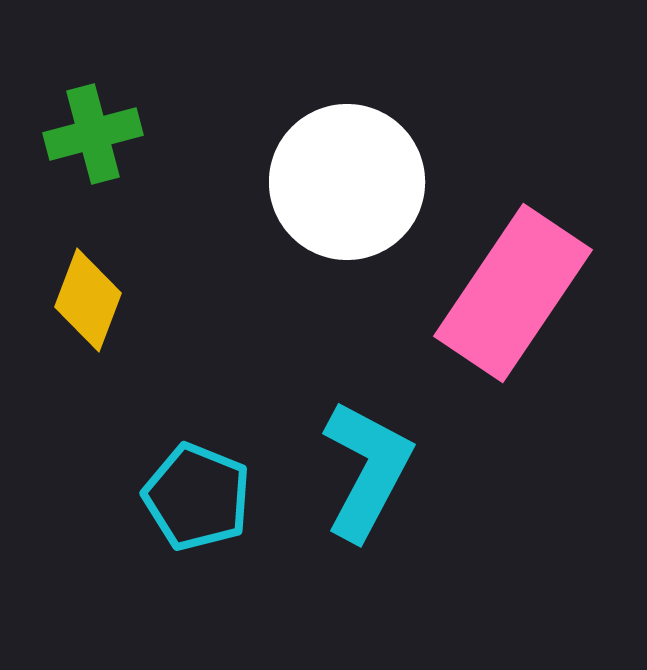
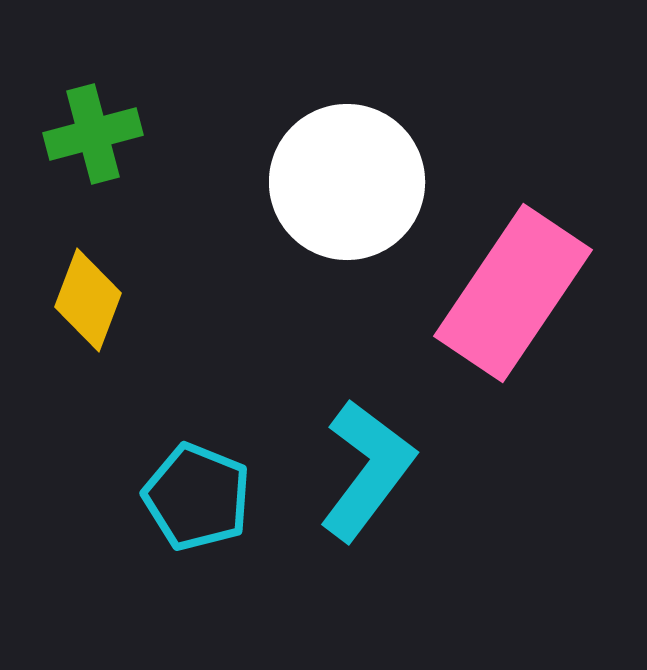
cyan L-shape: rotated 9 degrees clockwise
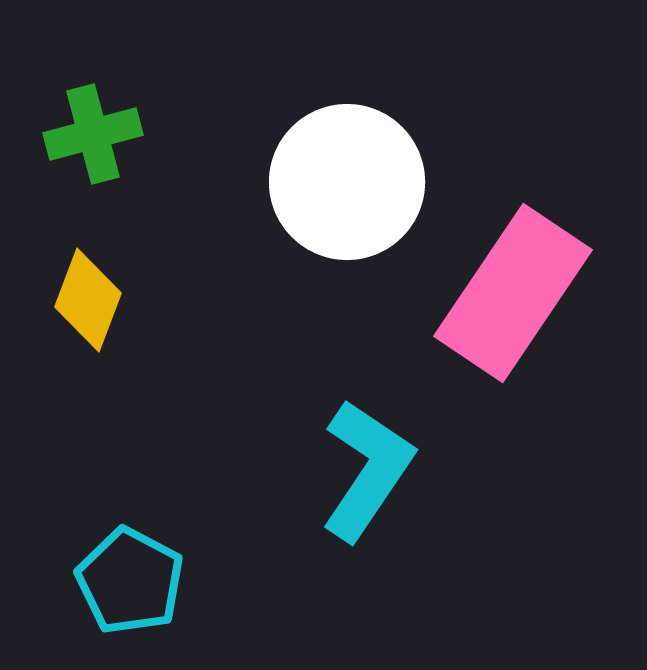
cyan L-shape: rotated 3 degrees counterclockwise
cyan pentagon: moved 67 px left, 84 px down; rotated 6 degrees clockwise
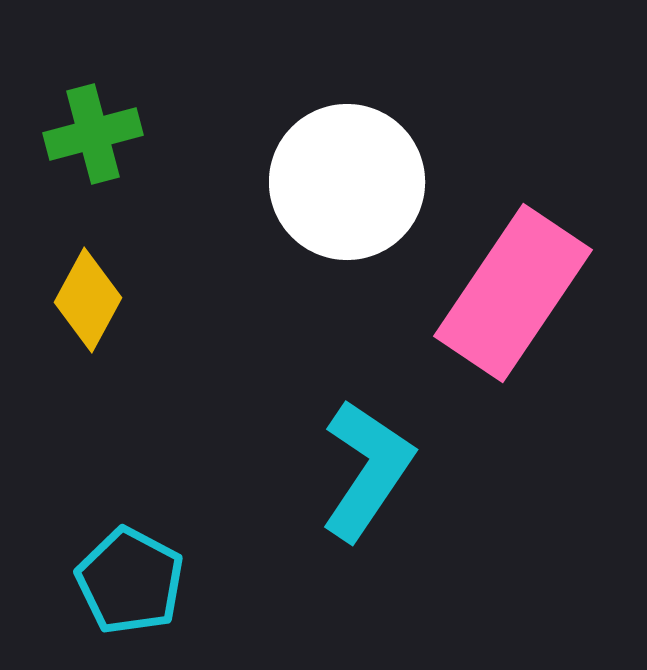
yellow diamond: rotated 8 degrees clockwise
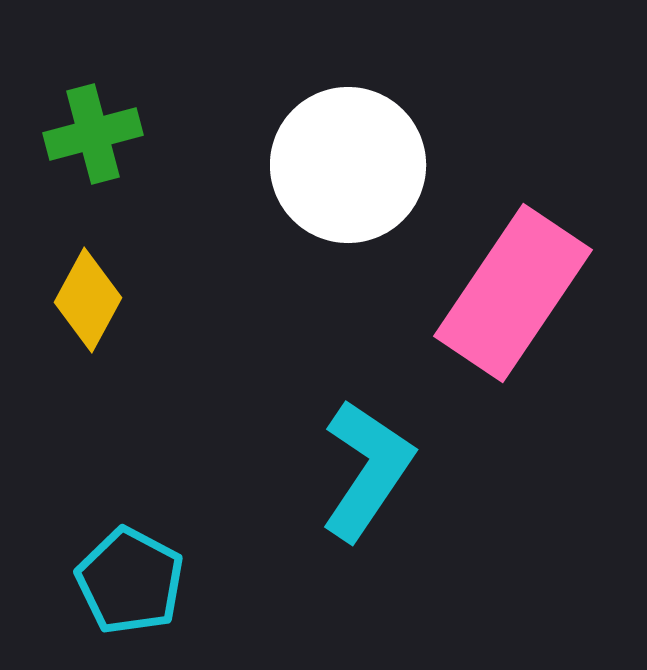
white circle: moved 1 px right, 17 px up
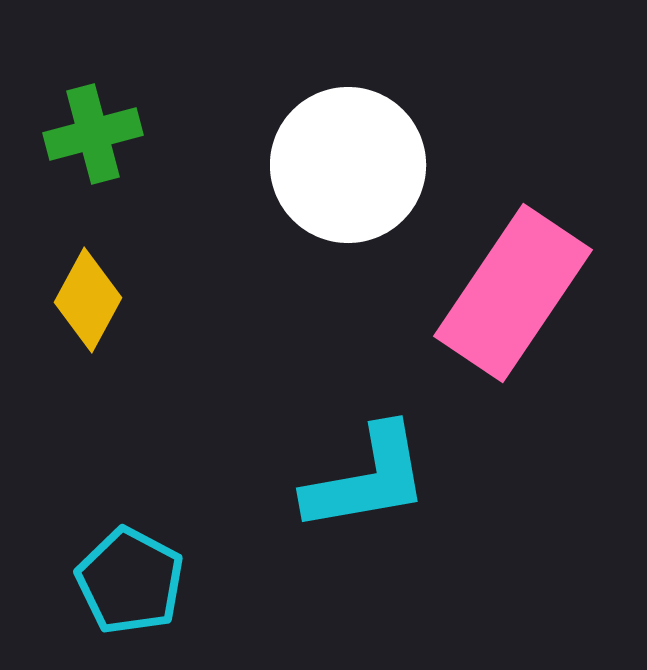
cyan L-shape: moved 9 px down; rotated 46 degrees clockwise
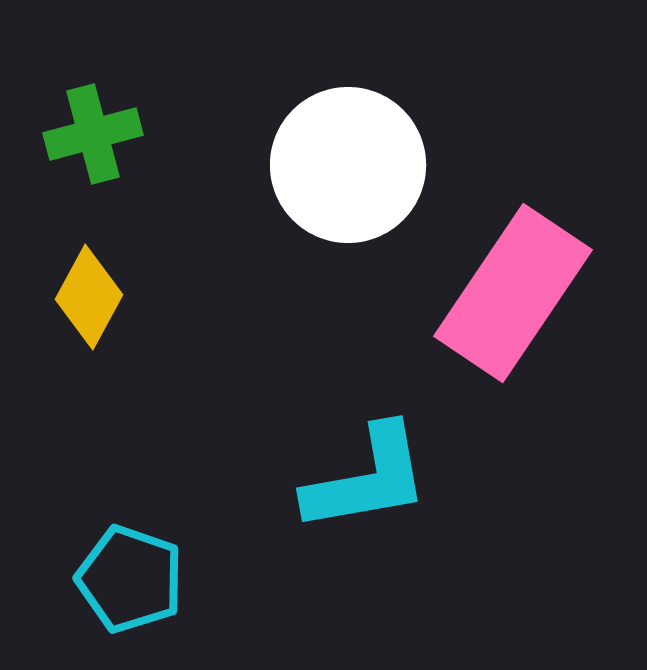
yellow diamond: moved 1 px right, 3 px up
cyan pentagon: moved 2 px up; rotated 9 degrees counterclockwise
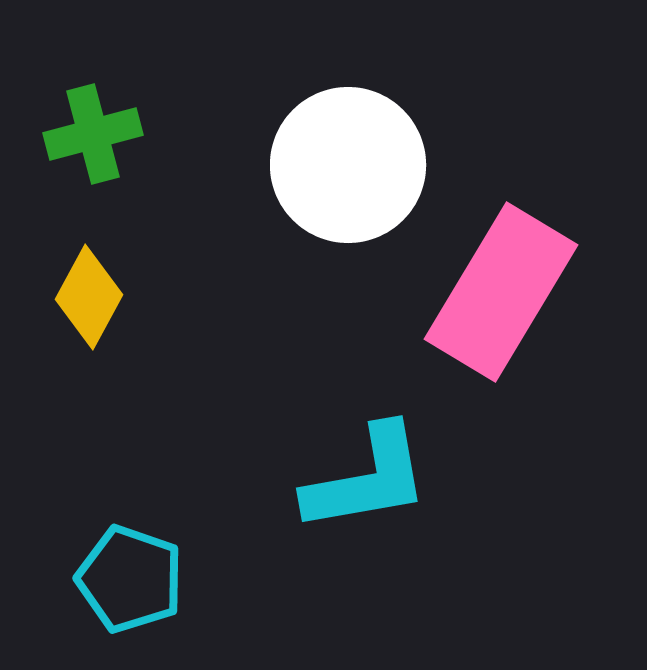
pink rectangle: moved 12 px left, 1 px up; rotated 3 degrees counterclockwise
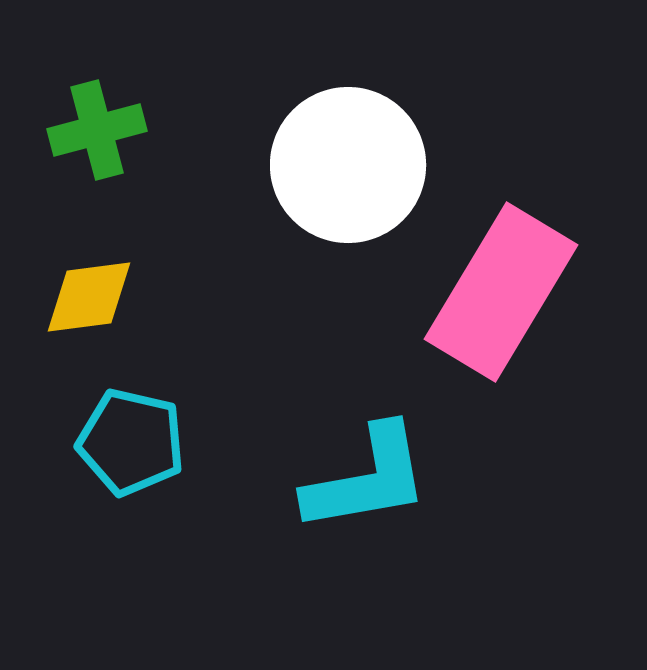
green cross: moved 4 px right, 4 px up
yellow diamond: rotated 54 degrees clockwise
cyan pentagon: moved 1 px right, 137 px up; rotated 6 degrees counterclockwise
